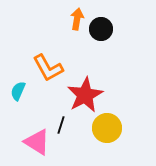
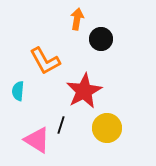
black circle: moved 10 px down
orange L-shape: moved 3 px left, 7 px up
cyan semicircle: rotated 18 degrees counterclockwise
red star: moved 1 px left, 4 px up
pink triangle: moved 2 px up
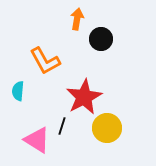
red star: moved 6 px down
black line: moved 1 px right, 1 px down
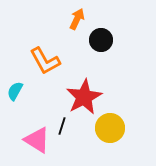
orange arrow: rotated 15 degrees clockwise
black circle: moved 1 px down
cyan semicircle: moved 3 px left; rotated 24 degrees clockwise
yellow circle: moved 3 px right
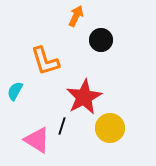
orange arrow: moved 1 px left, 3 px up
orange L-shape: rotated 12 degrees clockwise
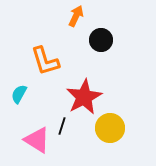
cyan semicircle: moved 4 px right, 3 px down
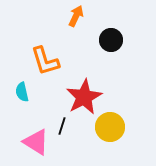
black circle: moved 10 px right
cyan semicircle: moved 3 px right, 2 px up; rotated 42 degrees counterclockwise
yellow circle: moved 1 px up
pink triangle: moved 1 px left, 2 px down
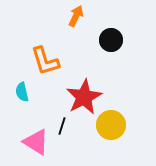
yellow circle: moved 1 px right, 2 px up
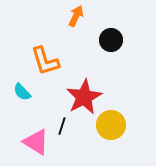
cyan semicircle: rotated 30 degrees counterclockwise
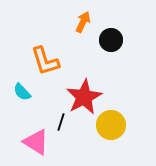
orange arrow: moved 7 px right, 6 px down
black line: moved 1 px left, 4 px up
